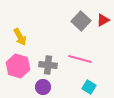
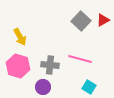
gray cross: moved 2 px right
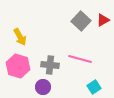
cyan square: moved 5 px right; rotated 24 degrees clockwise
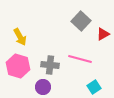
red triangle: moved 14 px down
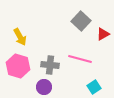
purple circle: moved 1 px right
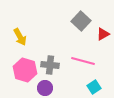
pink line: moved 3 px right, 2 px down
pink hexagon: moved 7 px right, 4 px down
purple circle: moved 1 px right, 1 px down
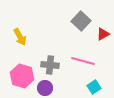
pink hexagon: moved 3 px left, 6 px down
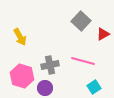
gray cross: rotated 18 degrees counterclockwise
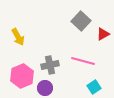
yellow arrow: moved 2 px left
pink hexagon: rotated 20 degrees clockwise
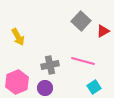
red triangle: moved 3 px up
pink hexagon: moved 5 px left, 6 px down
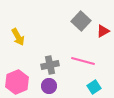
purple circle: moved 4 px right, 2 px up
